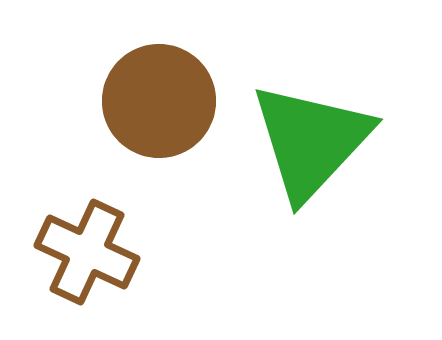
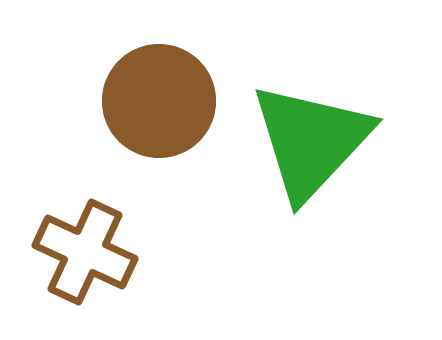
brown cross: moved 2 px left
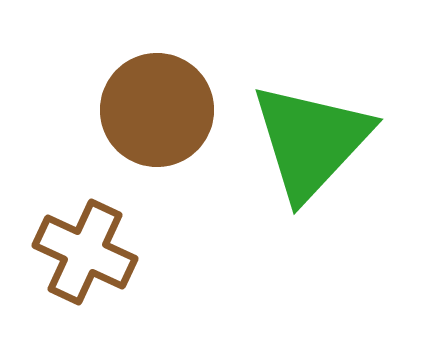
brown circle: moved 2 px left, 9 px down
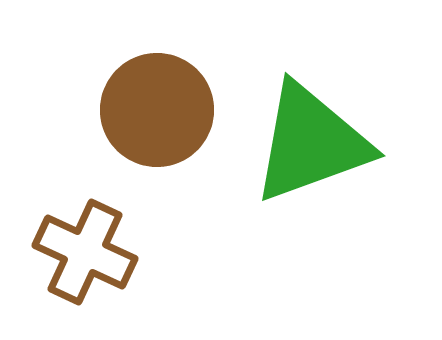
green triangle: moved 2 px down; rotated 27 degrees clockwise
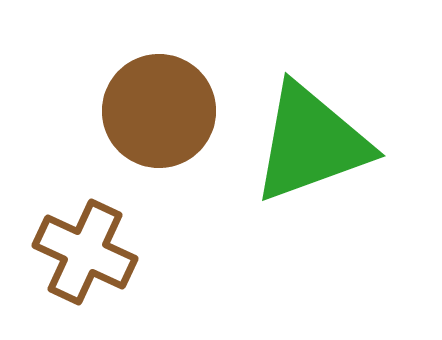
brown circle: moved 2 px right, 1 px down
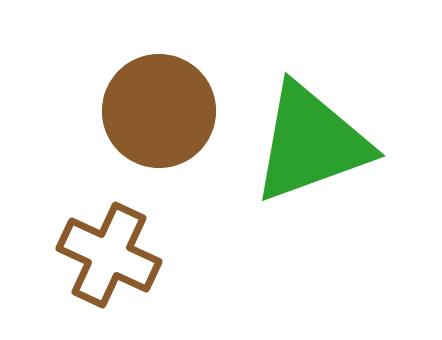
brown cross: moved 24 px right, 3 px down
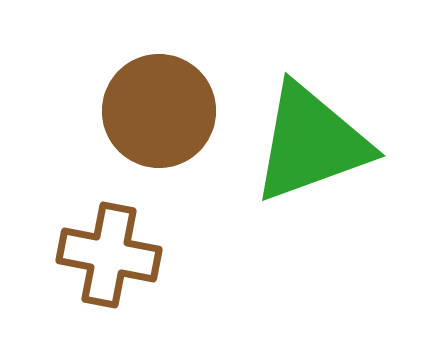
brown cross: rotated 14 degrees counterclockwise
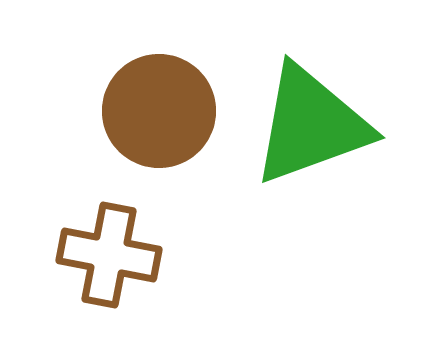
green triangle: moved 18 px up
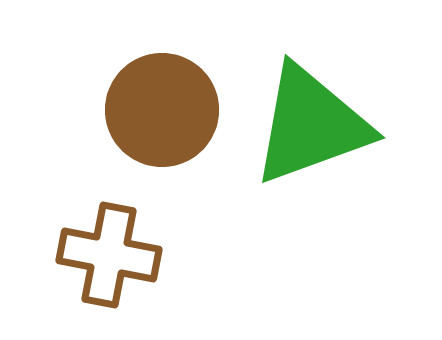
brown circle: moved 3 px right, 1 px up
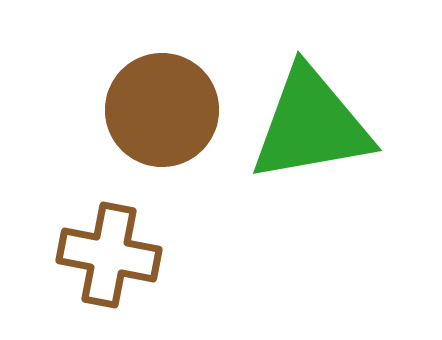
green triangle: rotated 10 degrees clockwise
